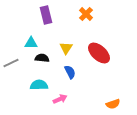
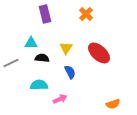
purple rectangle: moved 1 px left, 1 px up
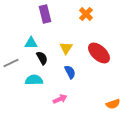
black semicircle: rotated 56 degrees clockwise
cyan semicircle: moved 5 px left, 5 px up
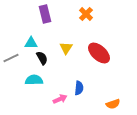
gray line: moved 5 px up
blue semicircle: moved 9 px right, 16 px down; rotated 32 degrees clockwise
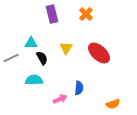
purple rectangle: moved 7 px right
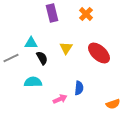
purple rectangle: moved 1 px up
cyan semicircle: moved 1 px left, 2 px down
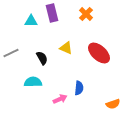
cyan triangle: moved 22 px up
yellow triangle: rotated 40 degrees counterclockwise
gray line: moved 5 px up
